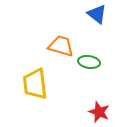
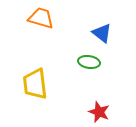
blue triangle: moved 5 px right, 19 px down
orange trapezoid: moved 20 px left, 28 px up
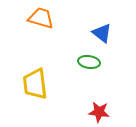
red star: rotated 15 degrees counterclockwise
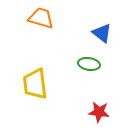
green ellipse: moved 2 px down
